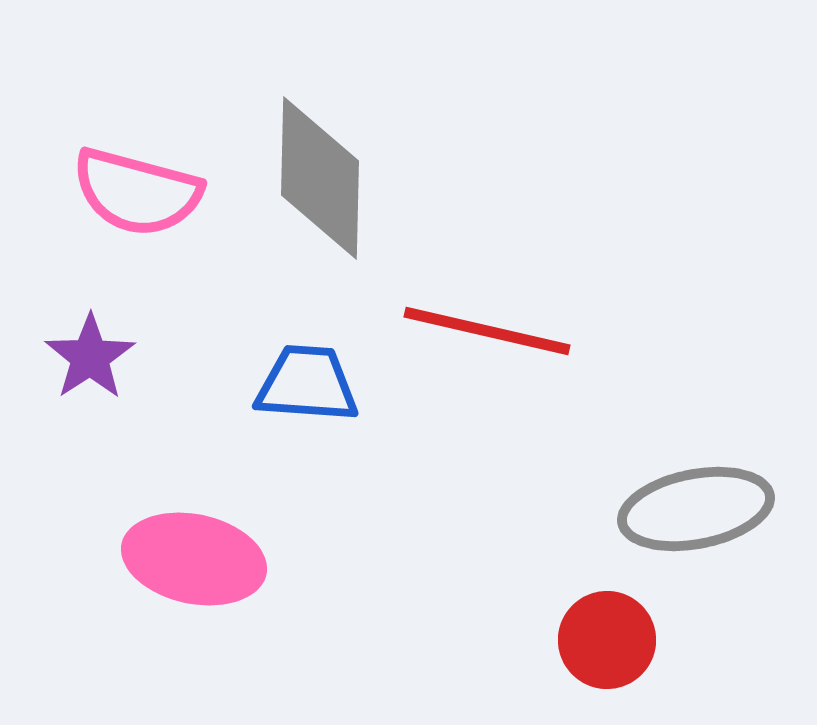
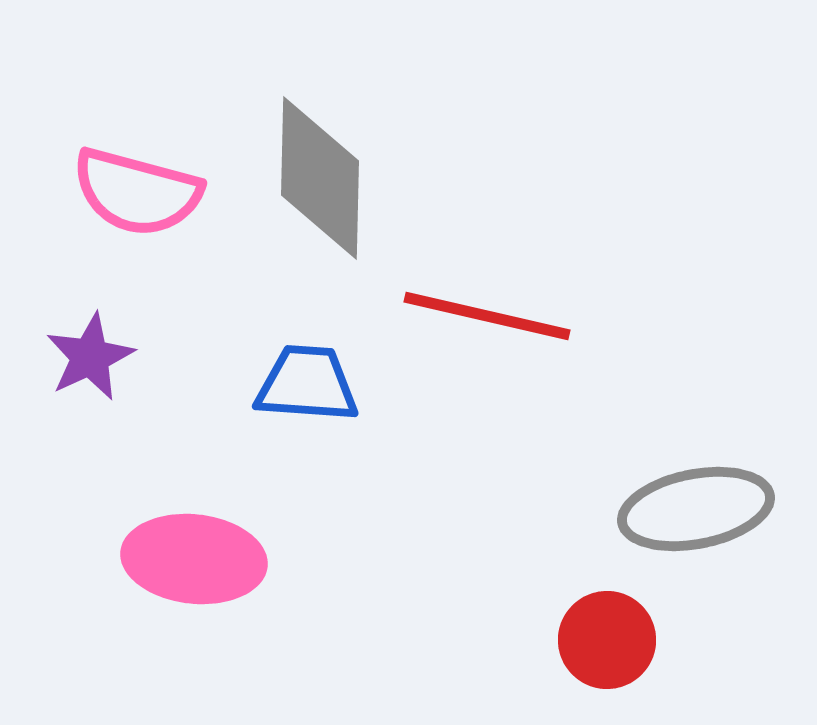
red line: moved 15 px up
purple star: rotated 8 degrees clockwise
pink ellipse: rotated 6 degrees counterclockwise
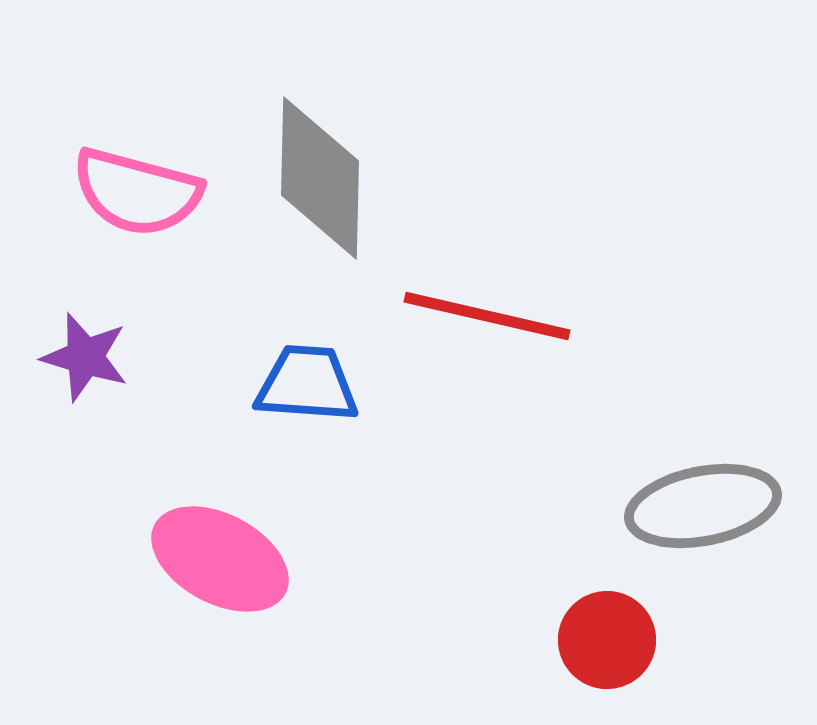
purple star: moved 5 px left; rotated 30 degrees counterclockwise
gray ellipse: moved 7 px right, 3 px up
pink ellipse: moved 26 px right; rotated 22 degrees clockwise
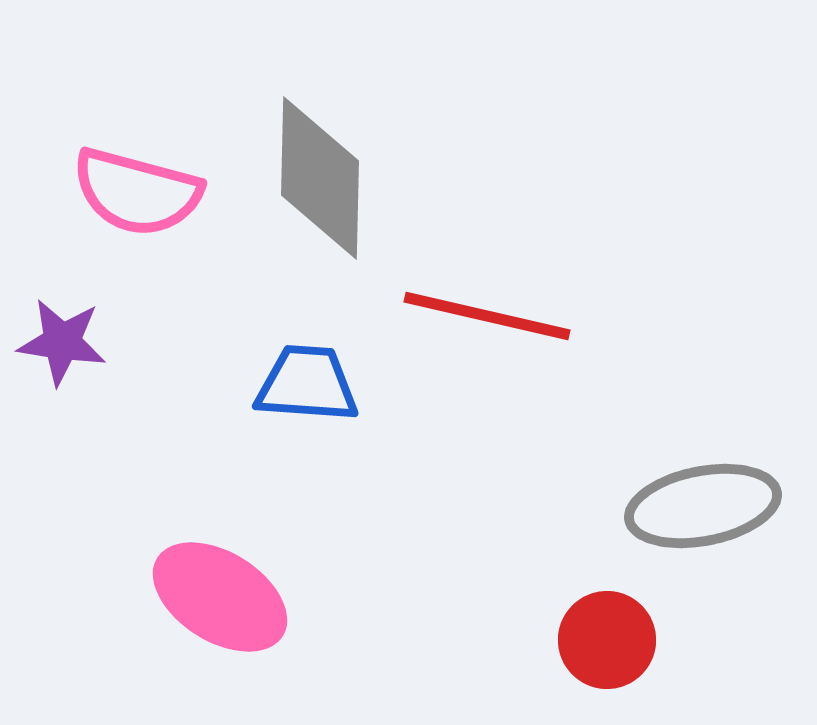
purple star: moved 23 px left, 15 px up; rotated 8 degrees counterclockwise
pink ellipse: moved 38 px down; rotated 4 degrees clockwise
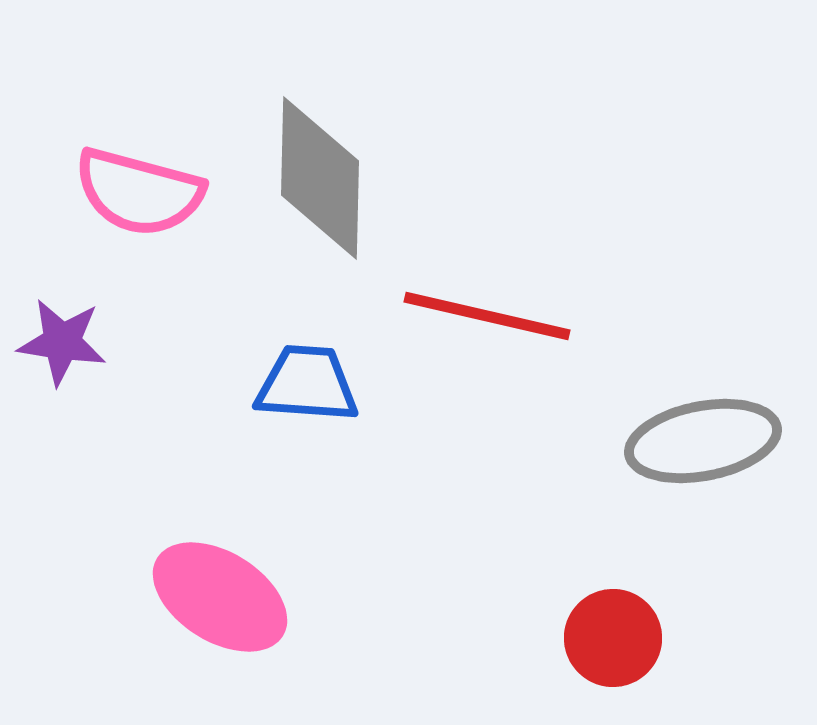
pink semicircle: moved 2 px right
gray ellipse: moved 65 px up
red circle: moved 6 px right, 2 px up
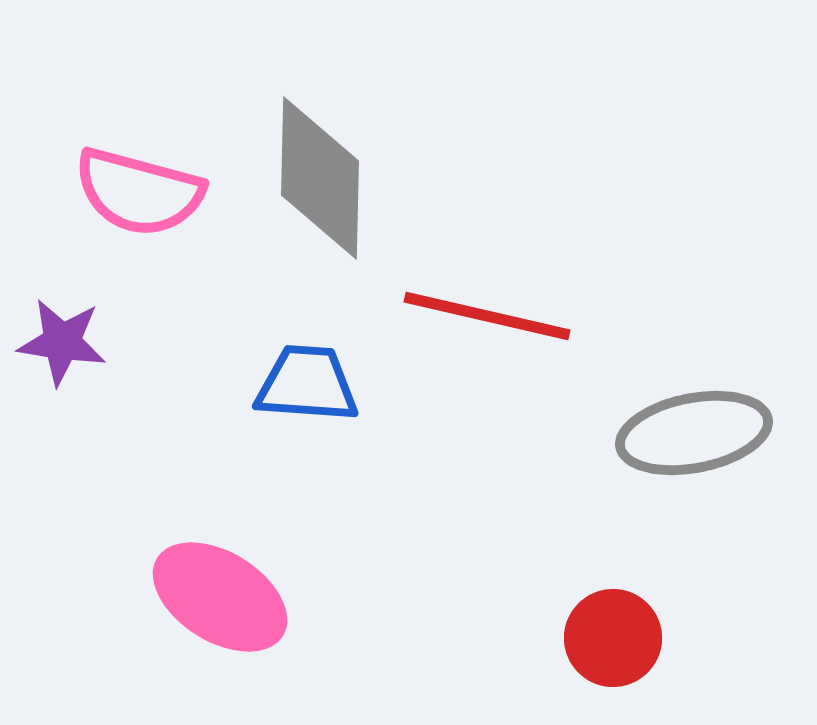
gray ellipse: moved 9 px left, 8 px up
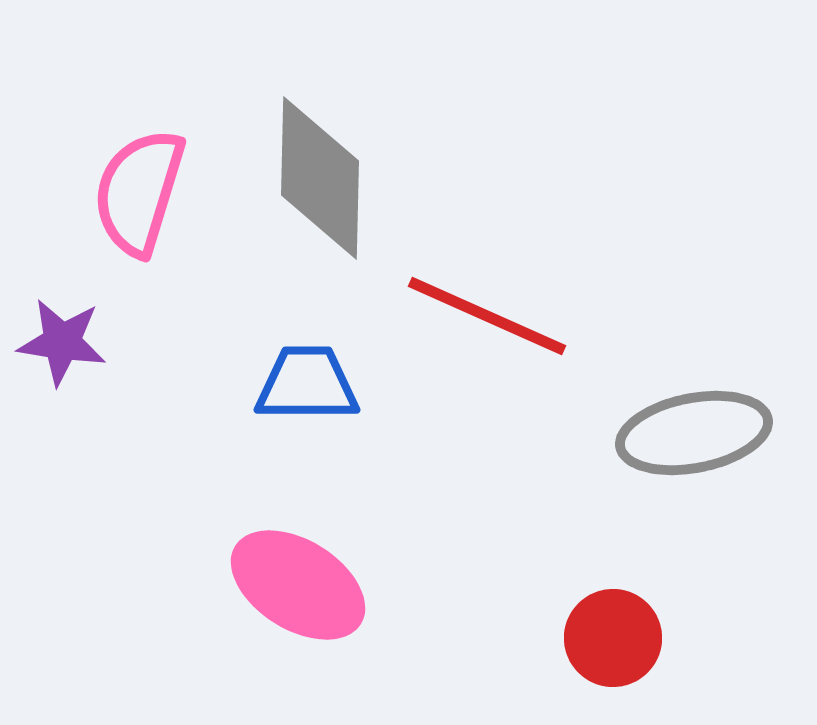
pink semicircle: rotated 92 degrees clockwise
red line: rotated 11 degrees clockwise
blue trapezoid: rotated 4 degrees counterclockwise
pink ellipse: moved 78 px right, 12 px up
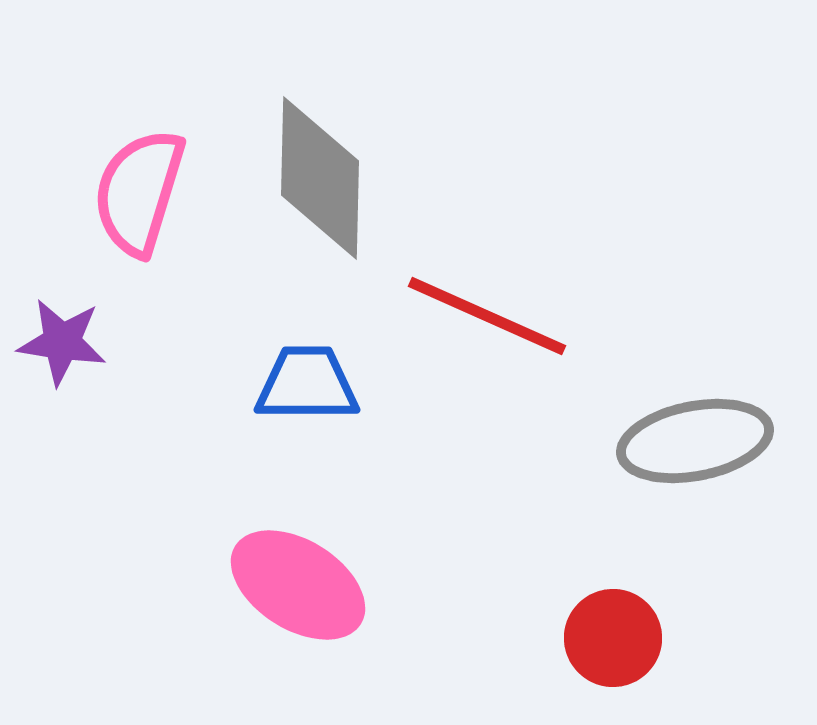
gray ellipse: moved 1 px right, 8 px down
